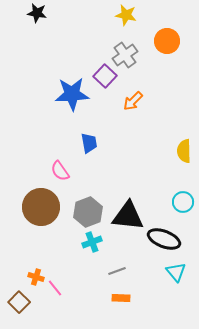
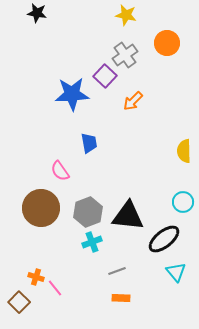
orange circle: moved 2 px down
brown circle: moved 1 px down
black ellipse: rotated 60 degrees counterclockwise
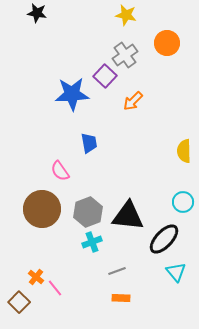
brown circle: moved 1 px right, 1 px down
black ellipse: rotated 8 degrees counterclockwise
orange cross: rotated 21 degrees clockwise
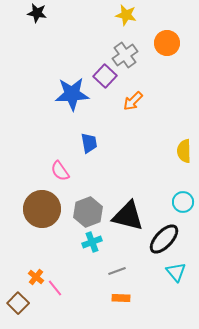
black triangle: rotated 8 degrees clockwise
brown square: moved 1 px left, 1 px down
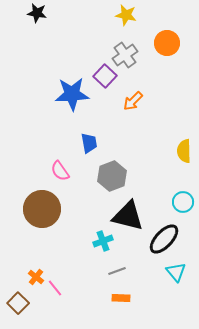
gray hexagon: moved 24 px right, 36 px up
cyan cross: moved 11 px right, 1 px up
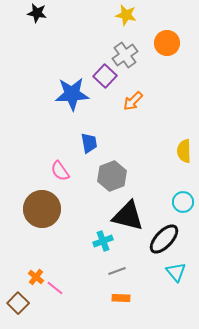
pink line: rotated 12 degrees counterclockwise
